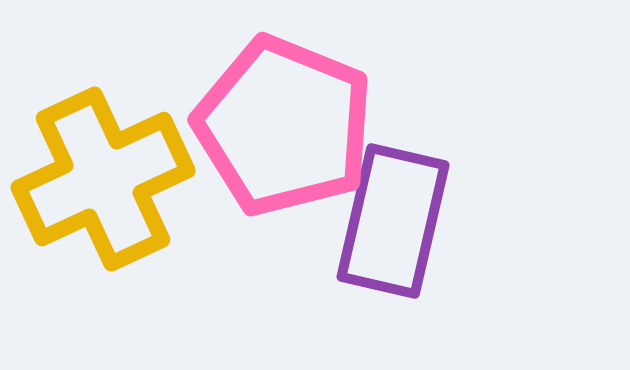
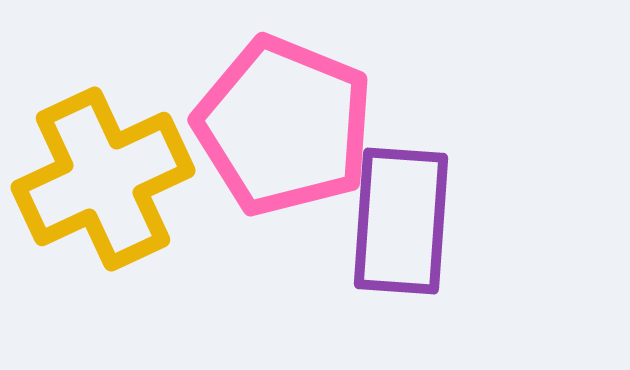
purple rectangle: moved 8 px right; rotated 9 degrees counterclockwise
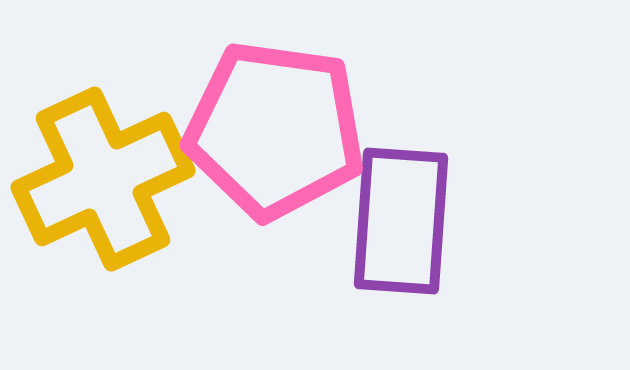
pink pentagon: moved 9 px left, 4 px down; rotated 14 degrees counterclockwise
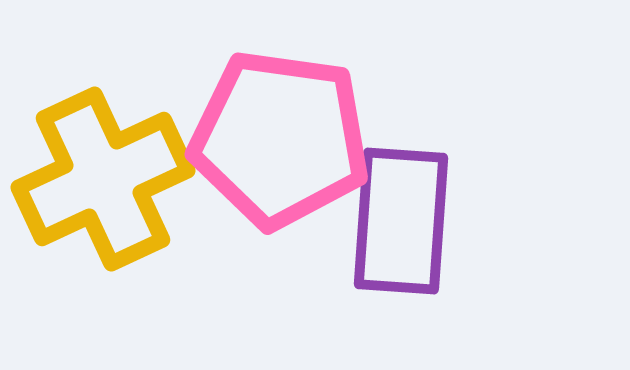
pink pentagon: moved 5 px right, 9 px down
